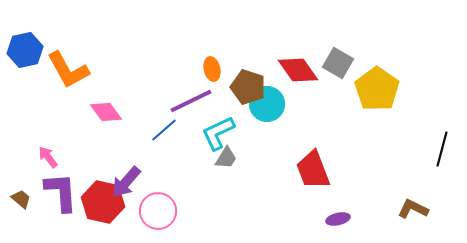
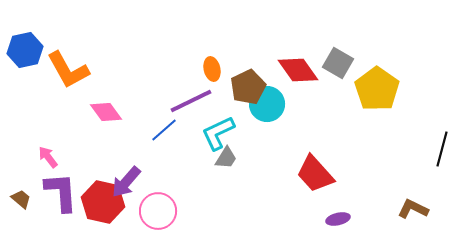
brown pentagon: rotated 28 degrees clockwise
red trapezoid: moved 2 px right, 4 px down; rotated 21 degrees counterclockwise
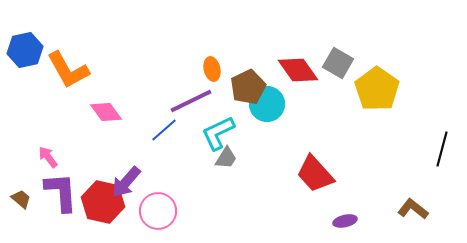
brown L-shape: rotated 12 degrees clockwise
purple ellipse: moved 7 px right, 2 px down
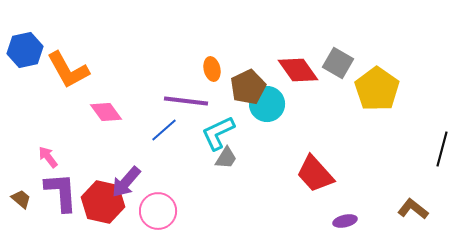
purple line: moved 5 px left; rotated 33 degrees clockwise
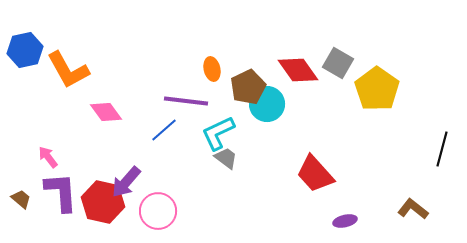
gray trapezoid: rotated 85 degrees counterclockwise
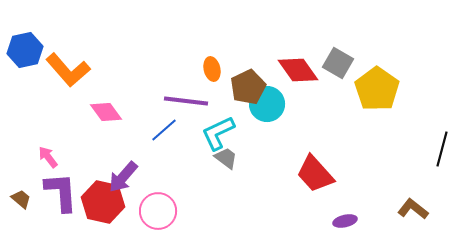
orange L-shape: rotated 12 degrees counterclockwise
purple arrow: moved 3 px left, 5 px up
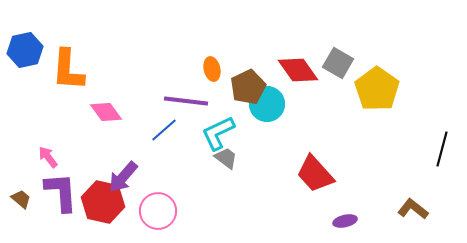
orange L-shape: rotated 45 degrees clockwise
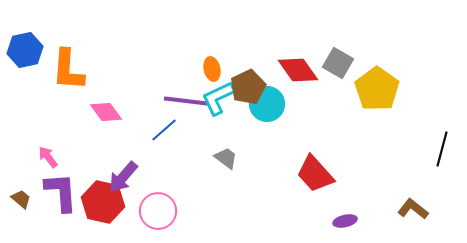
cyan L-shape: moved 35 px up
